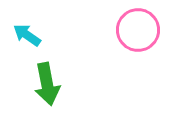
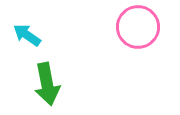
pink circle: moved 3 px up
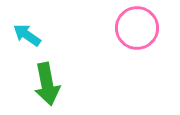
pink circle: moved 1 px left, 1 px down
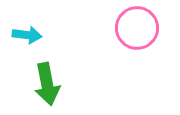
cyan arrow: rotated 152 degrees clockwise
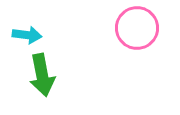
green arrow: moved 5 px left, 9 px up
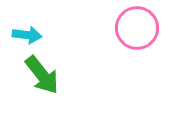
green arrow: rotated 27 degrees counterclockwise
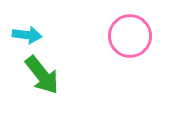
pink circle: moved 7 px left, 8 px down
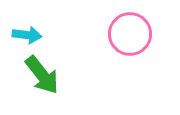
pink circle: moved 2 px up
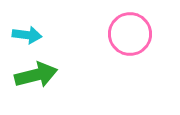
green arrow: moved 6 px left; rotated 66 degrees counterclockwise
